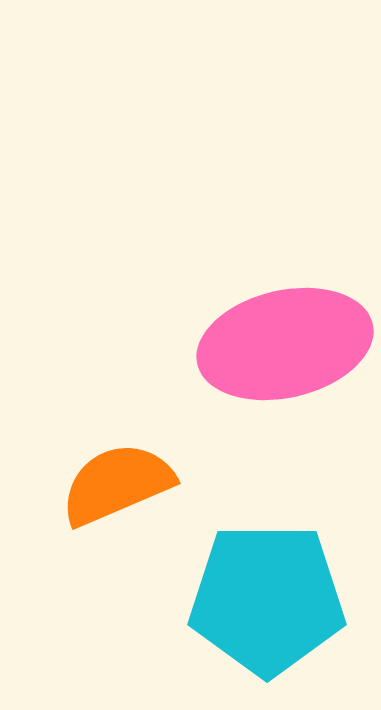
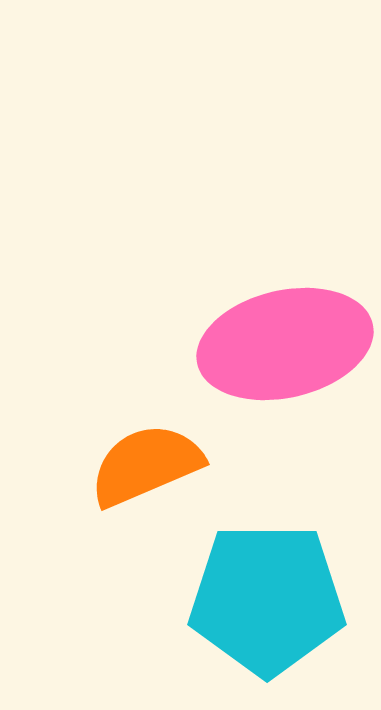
orange semicircle: moved 29 px right, 19 px up
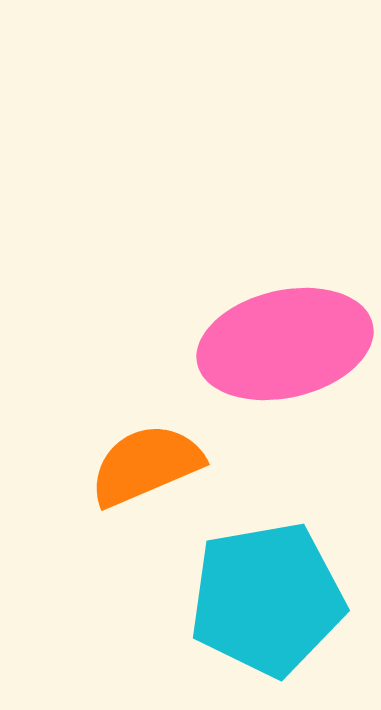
cyan pentagon: rotated 10 degrees counterclockwise
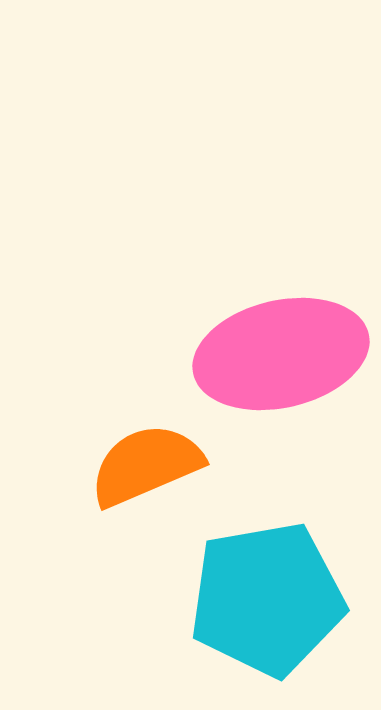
pink ellipse: moved 4 px left, 10 px down
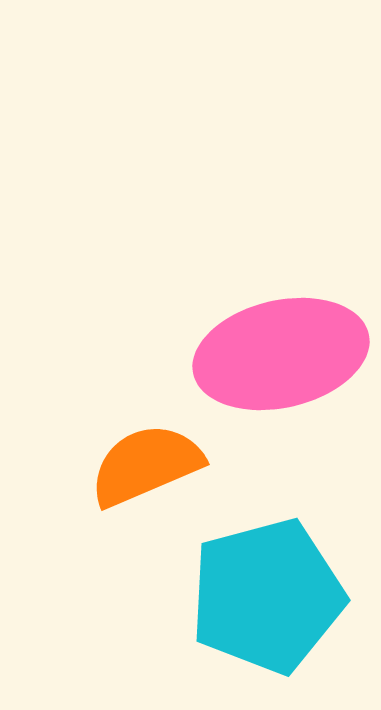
cyan pentagon: moved 3 px up; rotated 5 degrees counterclockwise
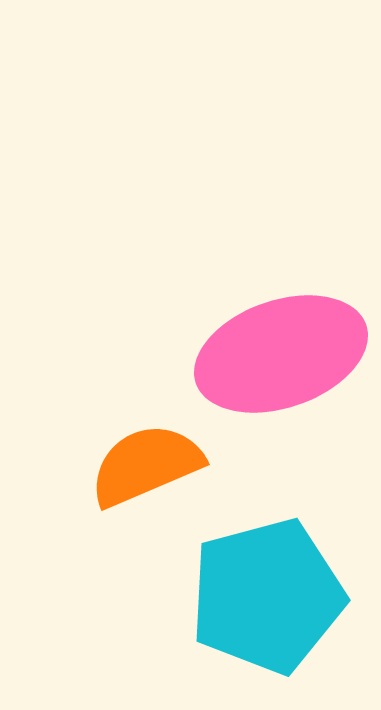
pink ellipse: rotated 6 degrees counterclockwise
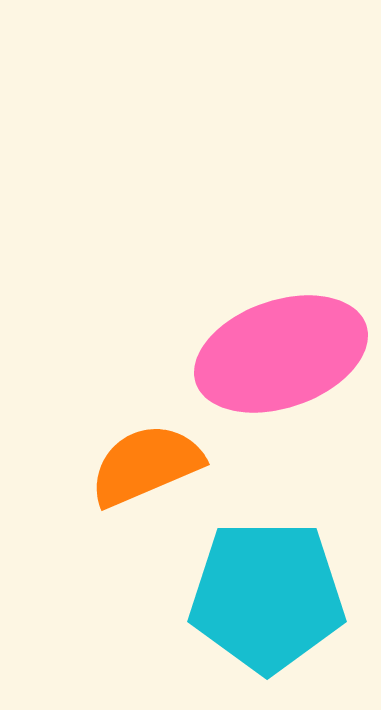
cyan pentagon: rotated 15 degrees clockwise
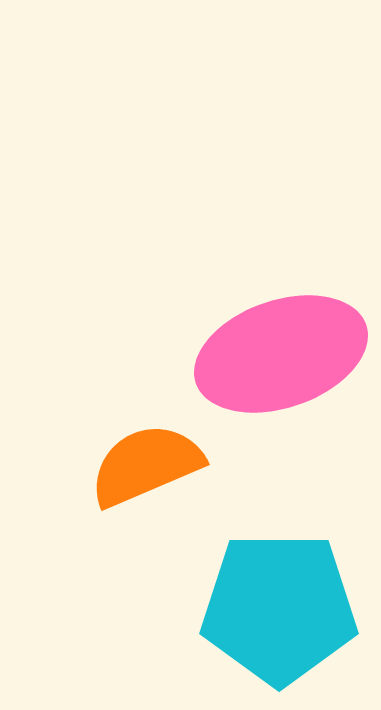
cyan pentagon: moved 12 px right, 12 px down
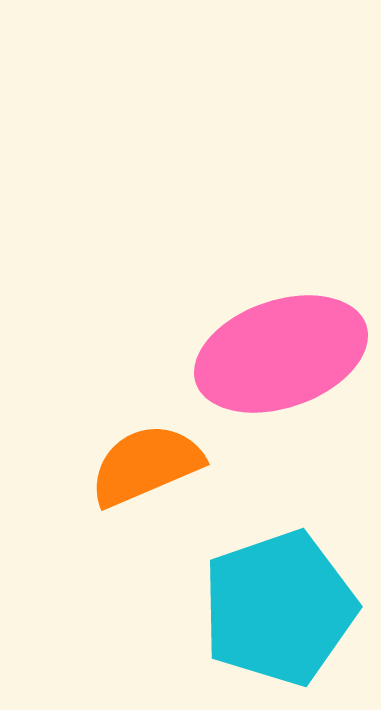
cyan pentagon: rotated 19 degrees counterclockwise
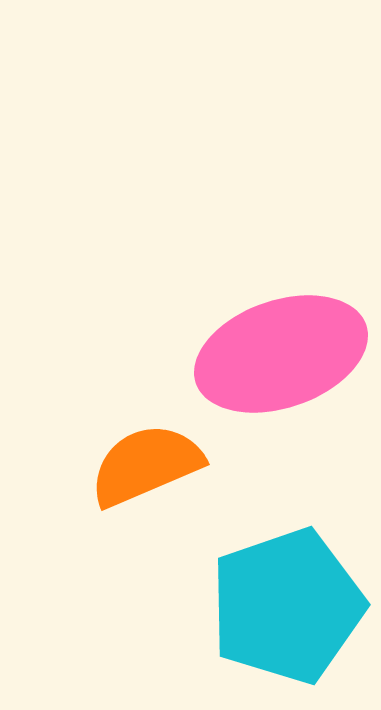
cyan pentagon: moved 8 px right, 2 px up
